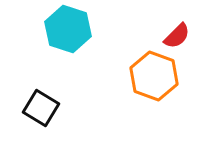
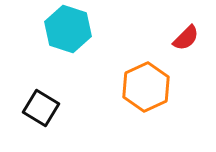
red semicircle: moved 9 px right, 2 px down
orange hexagon: moved 8 px left, 11 px down; rotated 15 degrees clockwise
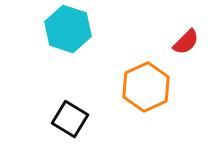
red semicircle: moved 4 px down
black square: moved 29 px right, 11 px down
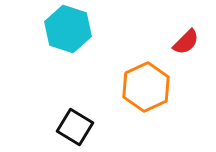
black square: moved 5 px right, 8 px down
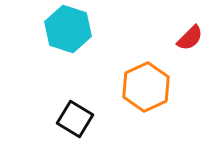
red semicircle: moved 4 px right, 4 px up
black square: moved 8 px up
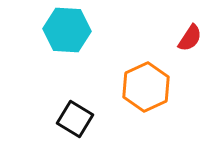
cyan hexagon: moved 1 px left, 1 px down; rotated 15 degrees counterclockwise
red semicircle: rotated 12 degrees counterclockwise
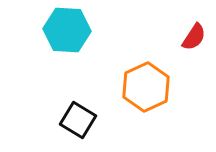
red semicircle: moved 4 px right, 1 px up
black square: moved 3 px right, 1 px down
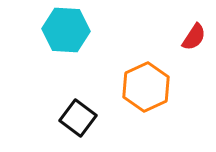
cyan hexagon: moved 1 px left
black square: moved 2 px up; rotated 6 degrees clockwise
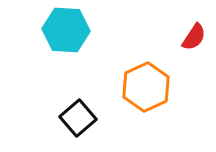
black square: rotated 12 degrees clockwise
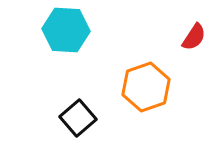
orange hexagon: rotated 6 degrees clockwise
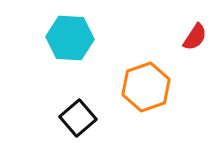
cyan hexagon: moved 4 px right, 8 px down
red semicircle: moved 1 px right
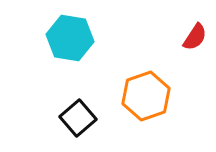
cyan hexagon: rotated 6 degrees clockwise
orange hexagon: moved 9 px down
